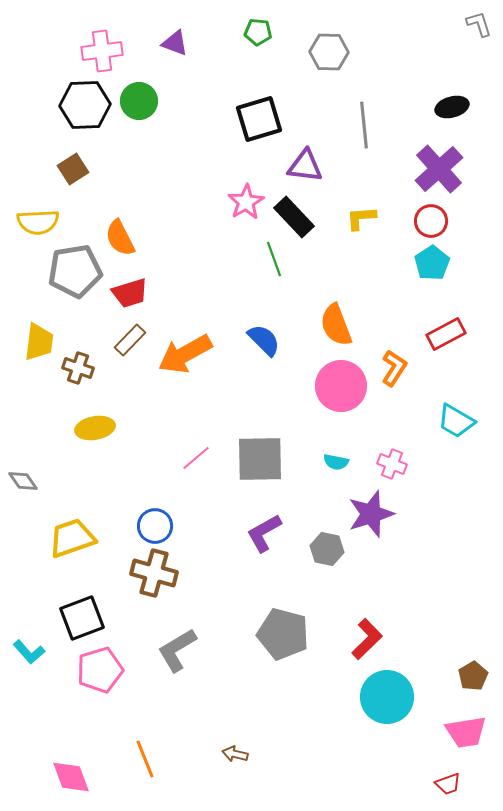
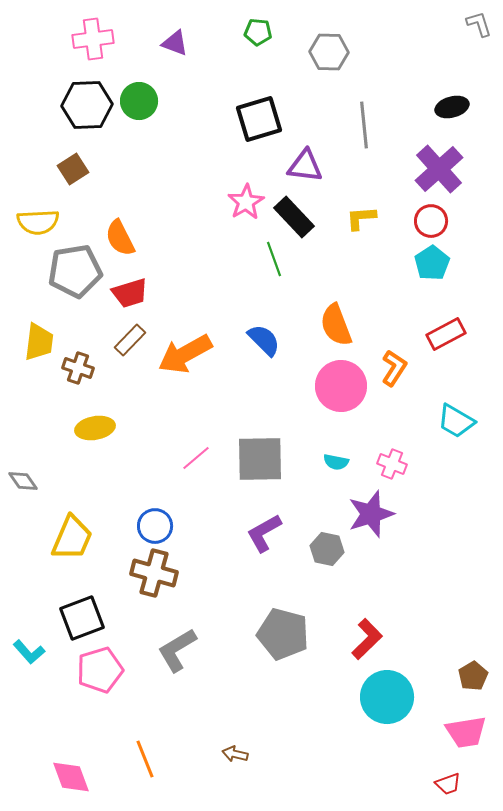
pink cross at (102, 51): moved 9 px left, 12 px up
black hexagon at (85, 105): moved 2 px right
yellow trapezoid at (72, 538): rotated 132 degrees clockwise
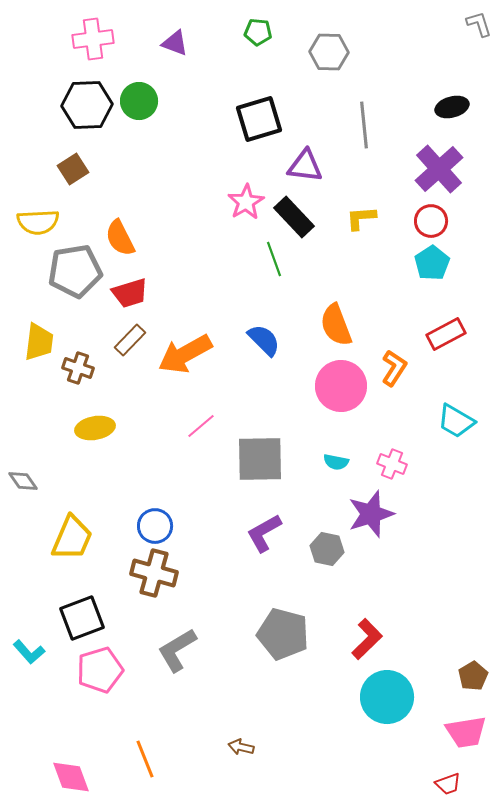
pink line at (196, 458): moved 5 px right, 32 px up
brown arrow at (235, 754): moved 6 px right, 7 px up
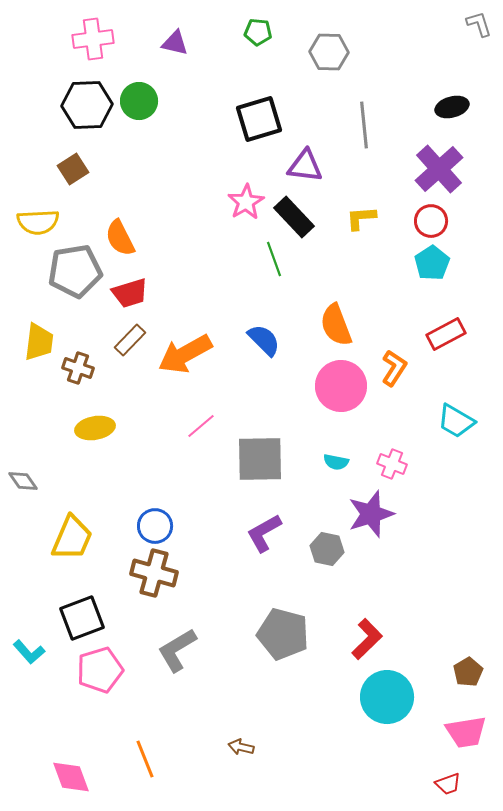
purple triangle at (175, 43): rotated 8 degrees counterclockwise
brown pentagon at (473, 676): moved 5 px left, 4 px up
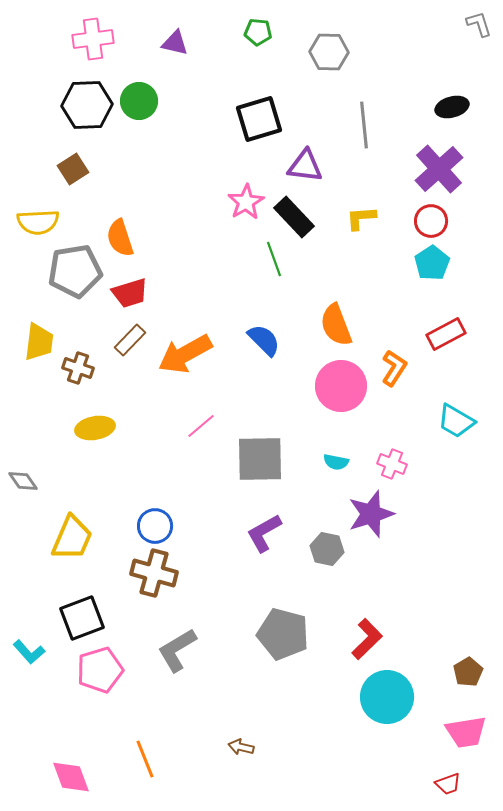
orange semicircle at (120, 238): rotated 9 degrees clockwise
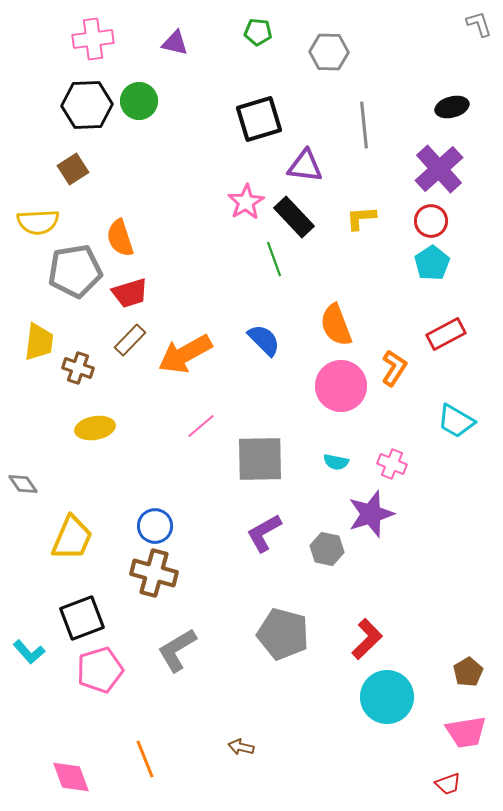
gray diamond at (23, 481): moved 3 px down
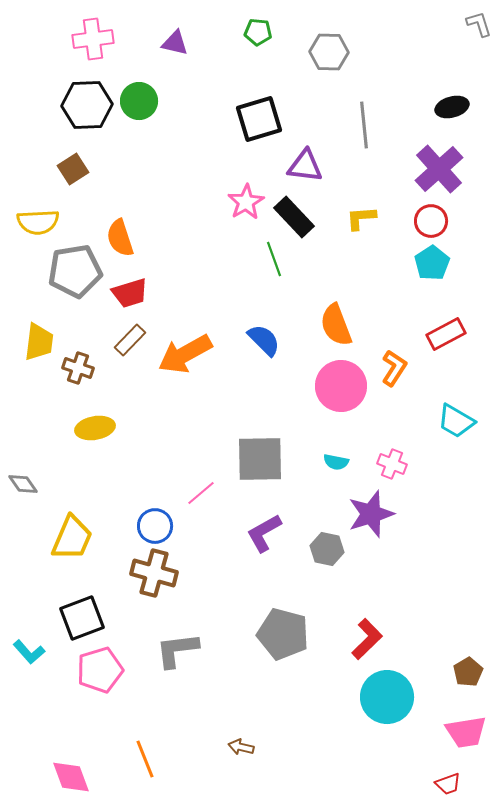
pink line at (201, 426): moved 67 px down
gray L-shape at (177, 650): rotated 24 degrees clockwise
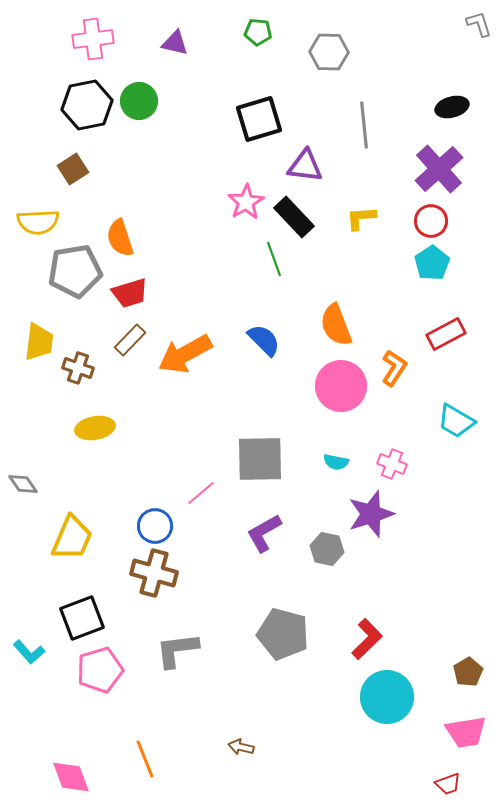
black hexagon at (87, 105): rotated 9 degrees counterclockwise
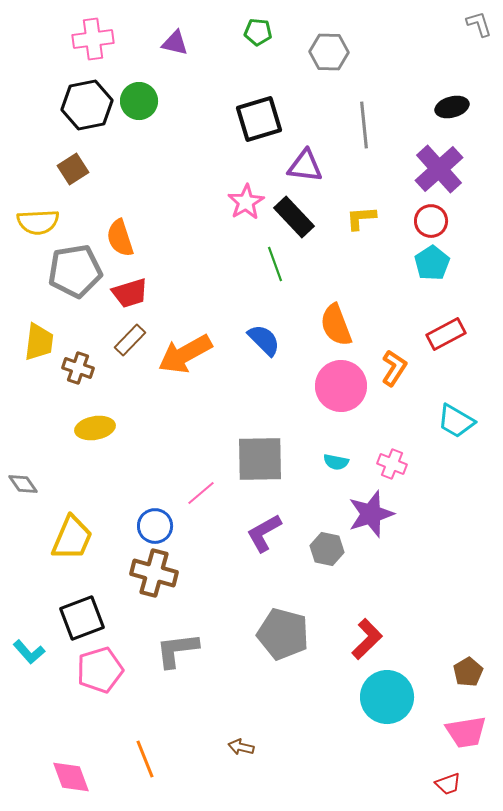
green line at (274, 259): moved 1 px right, 5 px down
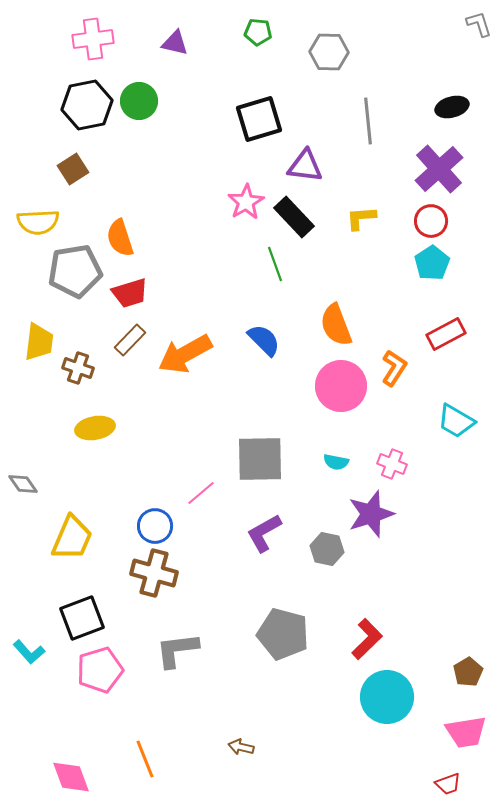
gray line at (364, 125): moved 4 px right, 4 px up
